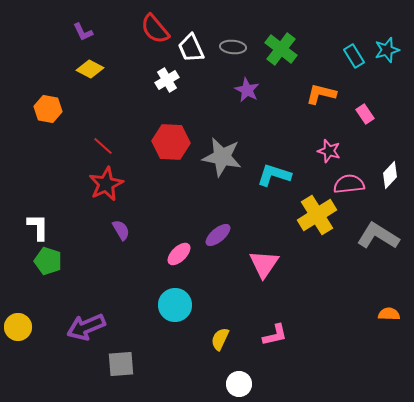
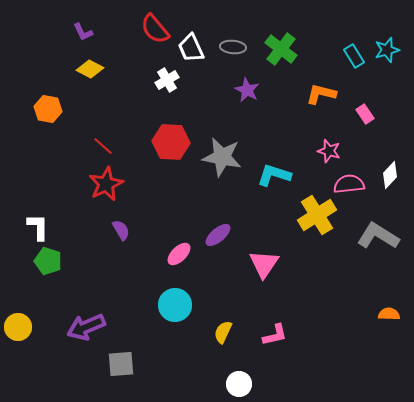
yellow semicircle: moved 3 px right, 7 px up
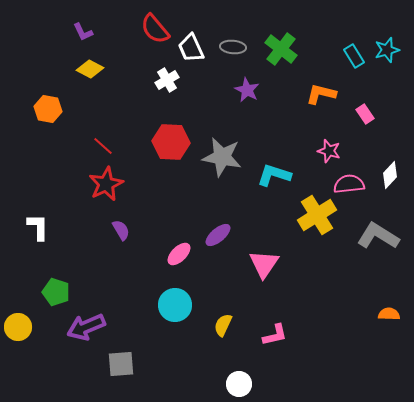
green pentagon: moved 8 px right, 31 px down
yellow semicircle: moved 7 px up
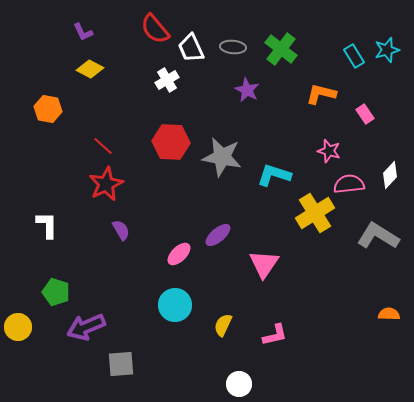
yellow cross: moved 2 px left, 2 px up
white L-shape: moved 9 px right, 2 px up
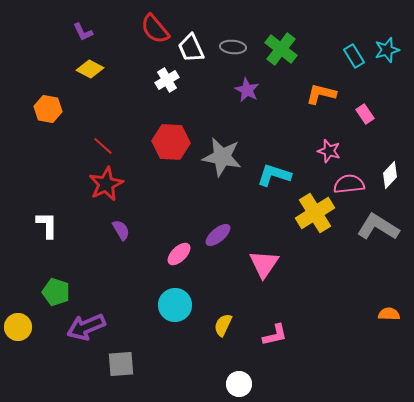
gray L-shape: moved 9 px up
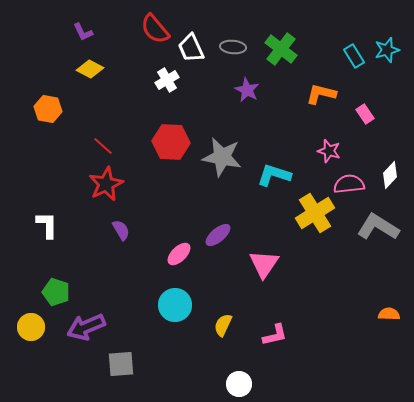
yellow circle: moved 13 px right
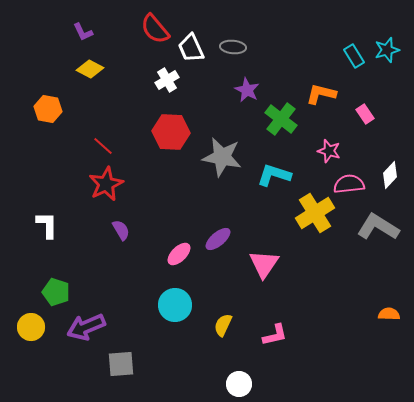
green cross: moved 70 px down
red hexagon: moved 10 px up
purple ellipse: moved 4 px down
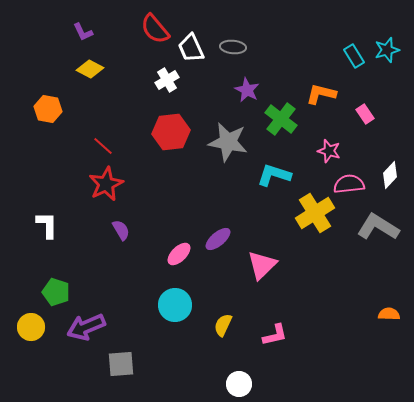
red hexagon: rotated 9 degrees counterclockwise
gray star: moved 6 px right, 15 px up
pink triangle: moved 2 px left, 1 px down; rotated 12 degrees clockwise
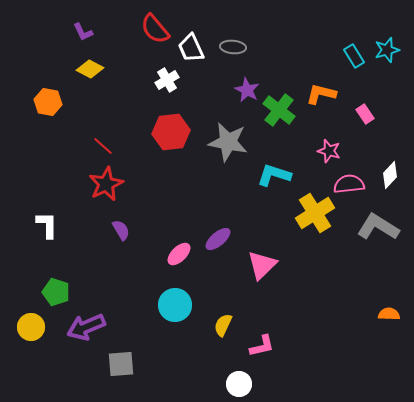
orange hexagon: moved 7 px up
green cross: moved 2 px left, 9 px up
pink L-shape: moved 13 px left, 11 px down
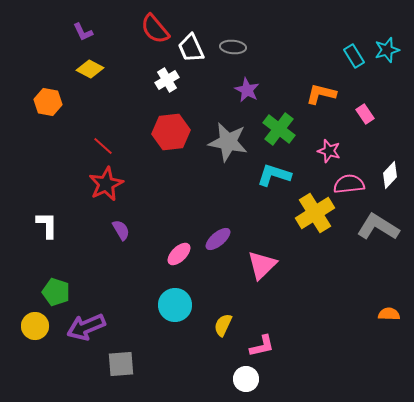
green cross: moved 19 px down
yellow circle: moved 4 px right, 1 px up
white circle: moved 7 px right, 5 px up
